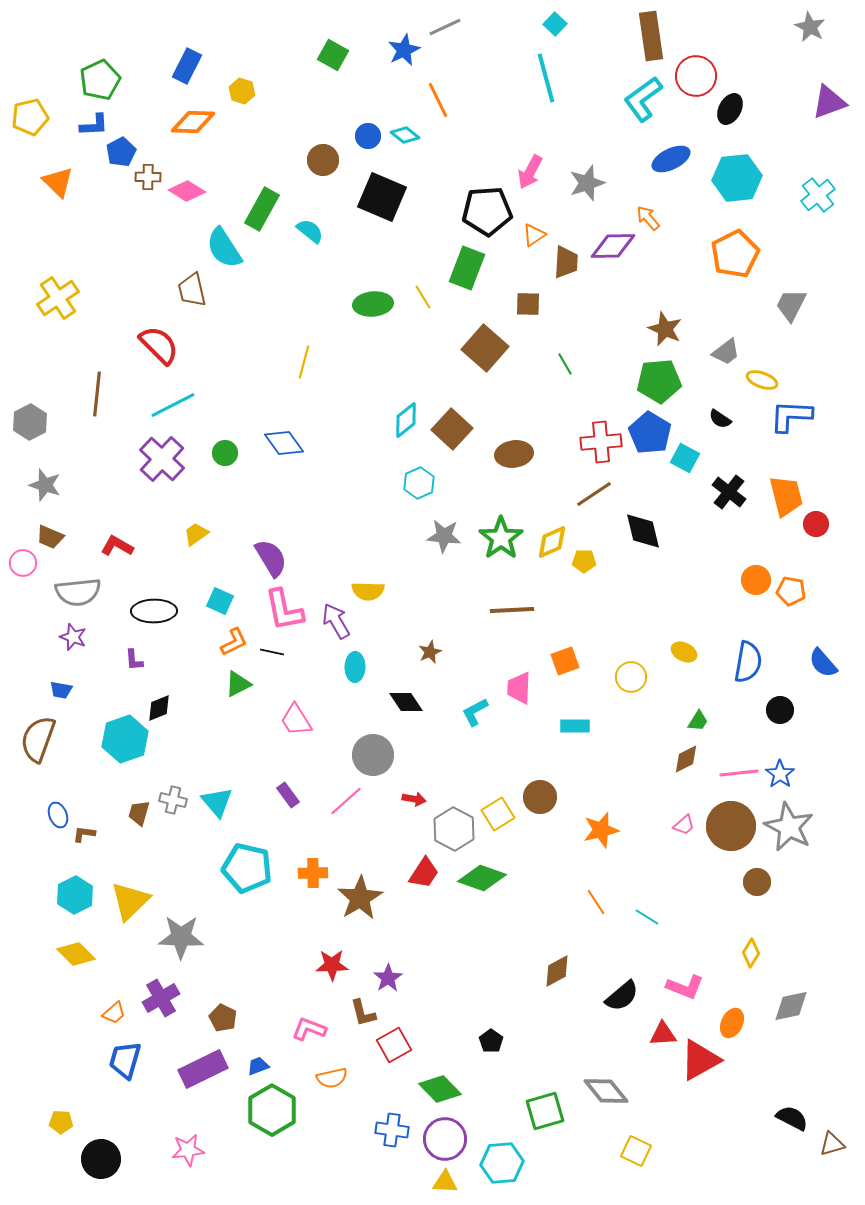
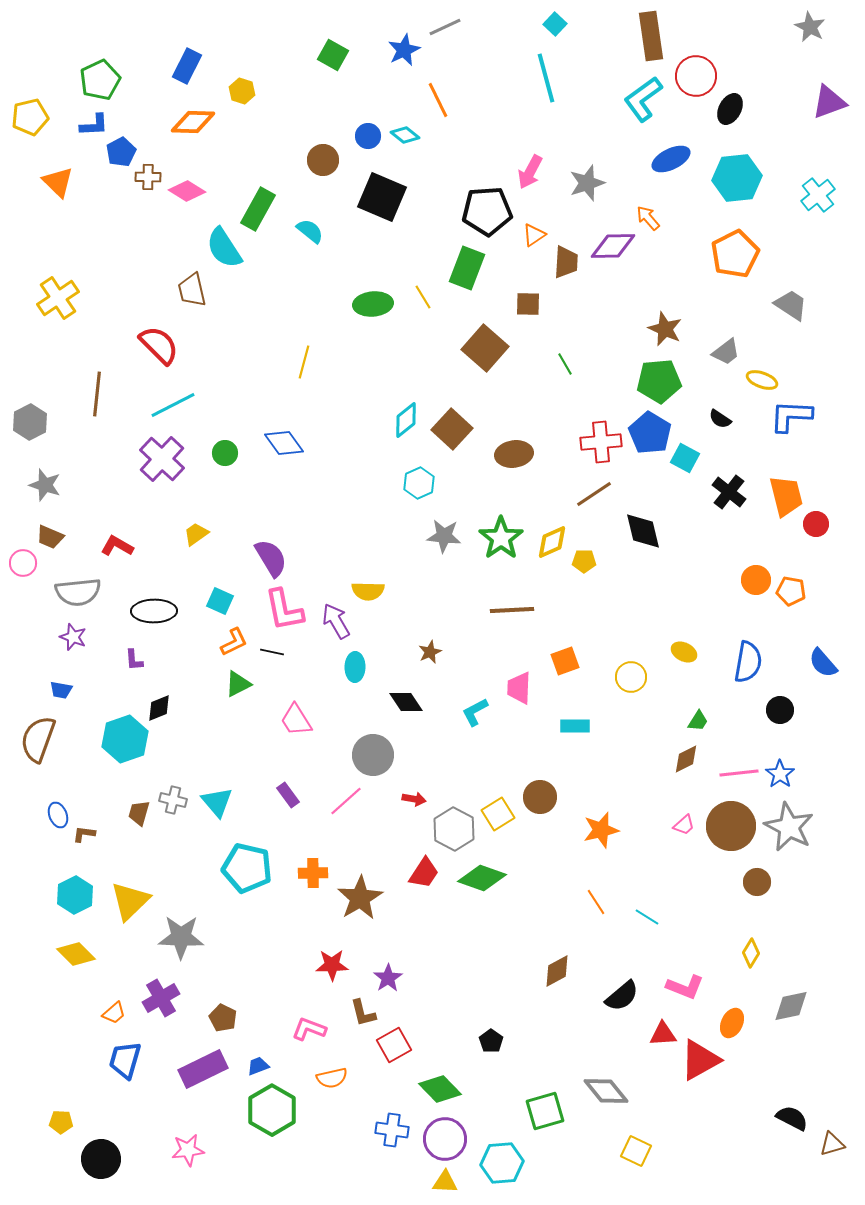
green rectangle at (262, 209): moved 4 px left
gray trapezoid at (791, 305): rotated 96 degrees clockwise
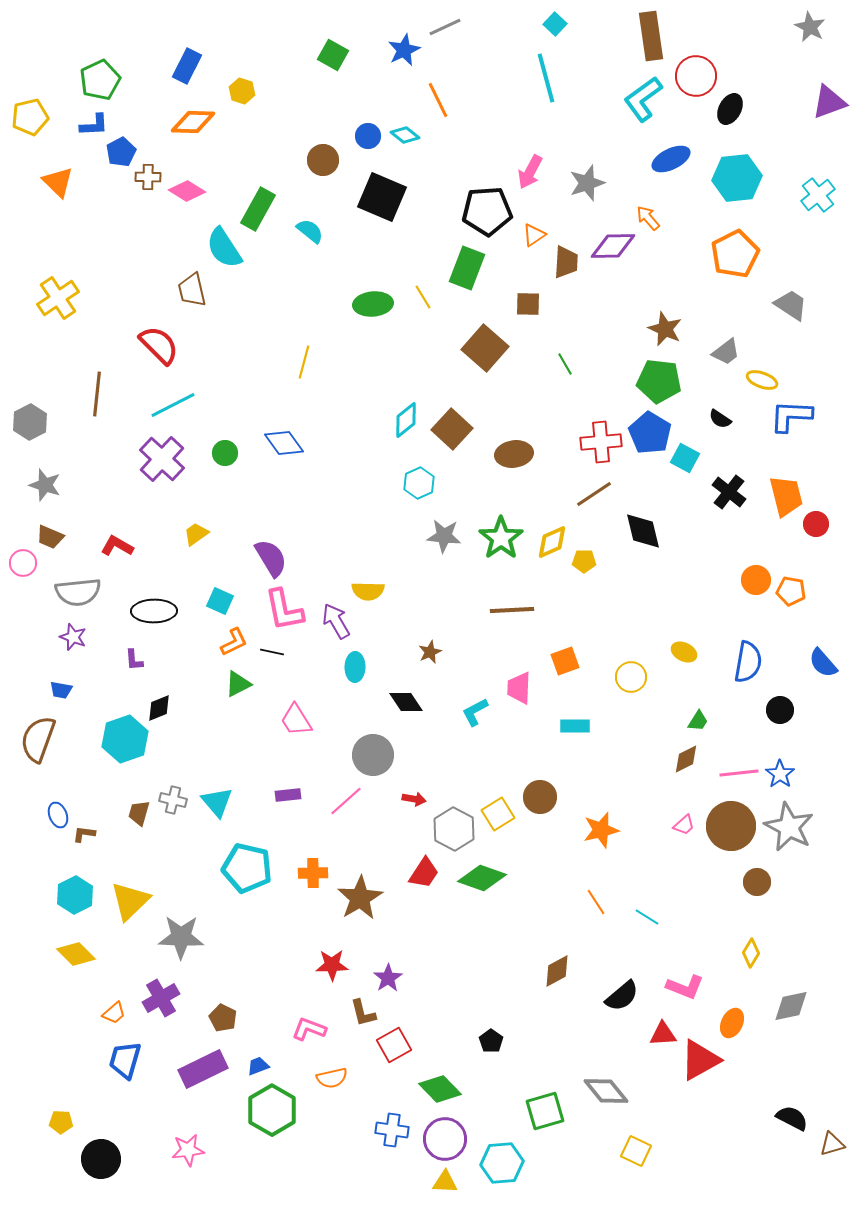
green pentagon at (659, 381): rotated 12 degrees clockwise
purple rectangle at (288, 795): rotated 60 degrees counterclockwise
